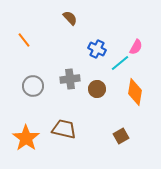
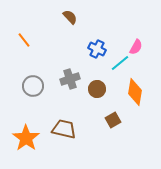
brown semicircle: moved 1 px up
gray cross: rotated 12 degrees counterclockwise
brown square: moved 8 px left, 16 px up
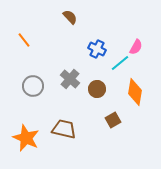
gray cross: rotated 30 degrees counterclockwise
orange star: rotated 12 degrees counterclockwise
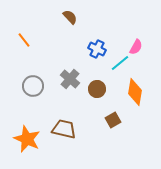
orange star: moved 1 px right, 1 px down
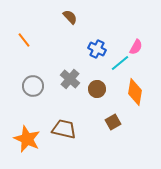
brown square: moved 2 px down
